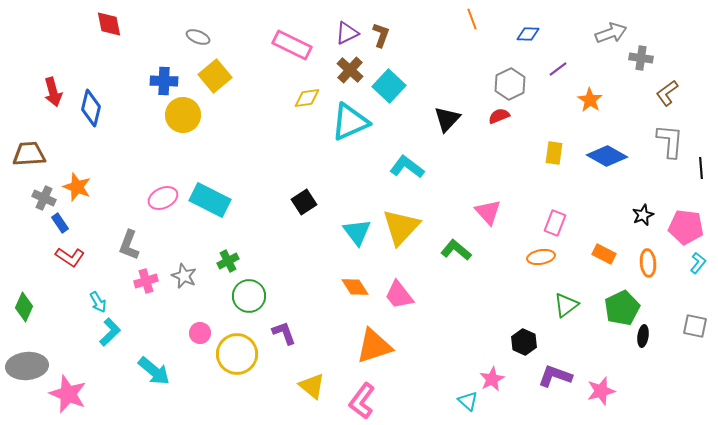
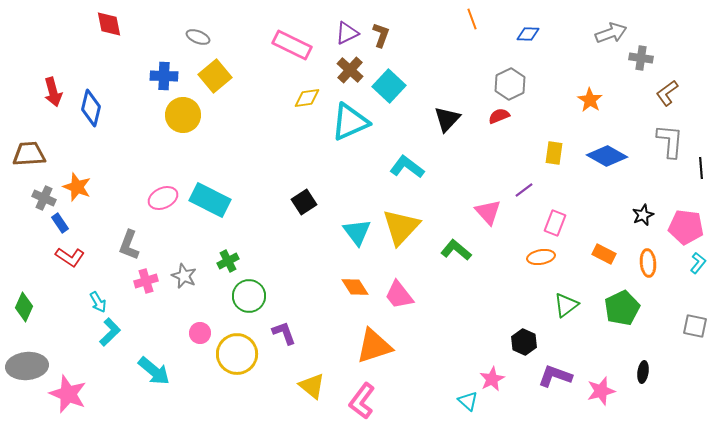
purple line at (558, 69): moved 34 px left, 121 px down
blue cross at (164, 81): moved 5 px up
black ellipse at (643, 336): moved 36 px down
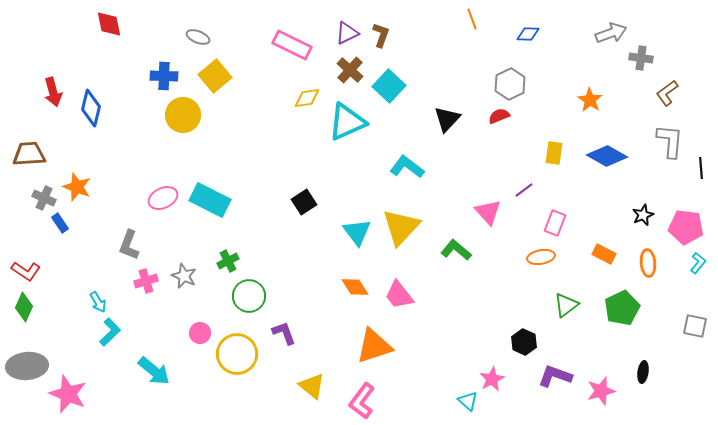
cyan triangle at (350, 122): moved 3 px left
red L-shape at (70, 257): moved 44 px left, 14 px down
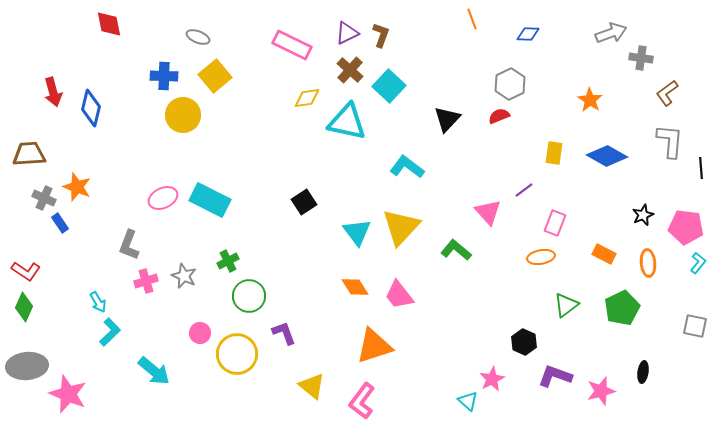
cyan triangle at (347, 122): rotated 36 degrees clockwise
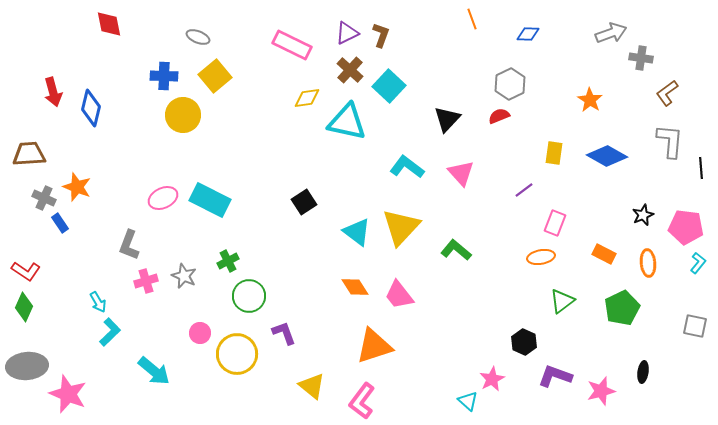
pink triangle at (488, 212): moved 27 px left, 39 px up
cyan triangle at (357, 232): rotated 16 degrees counterclockwise
green triangle at (566, 305): moved 4 px left, 4 px up
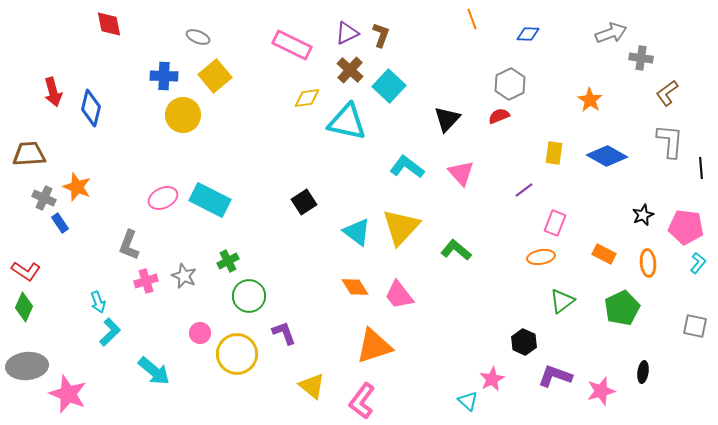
cyan arrow at (98, 302): rotated 10 degrees clockwise
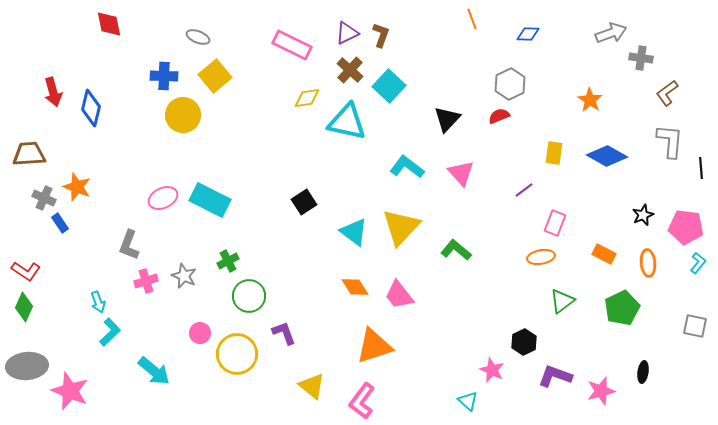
cyan triangle at (357, 232): moved 3 px left
black hexagon at (524, 342): rotated 10 degrees clockwise
pink star at (492, 379): moved 9 px up; rotated 20 degrees counterclockwise
pink star at (68, 394): moved 2 px right, 3 px up
